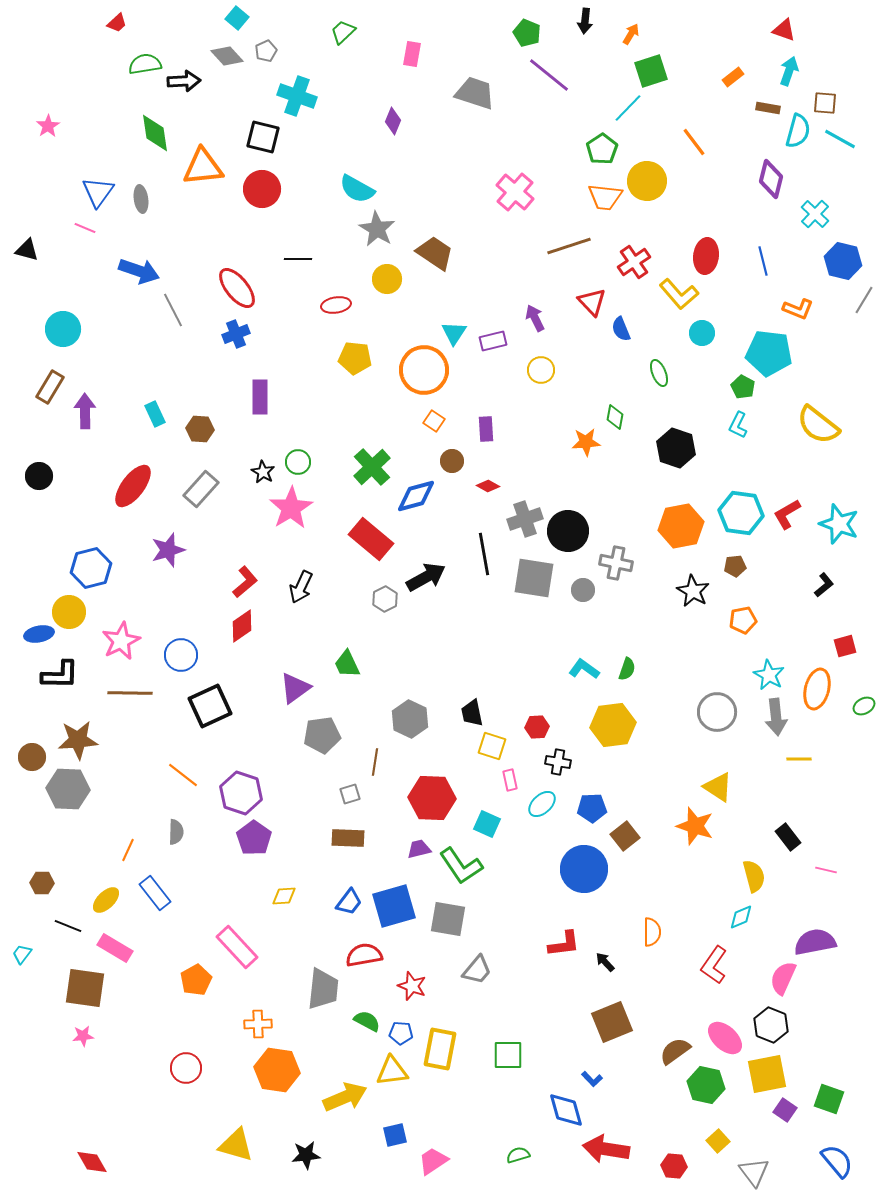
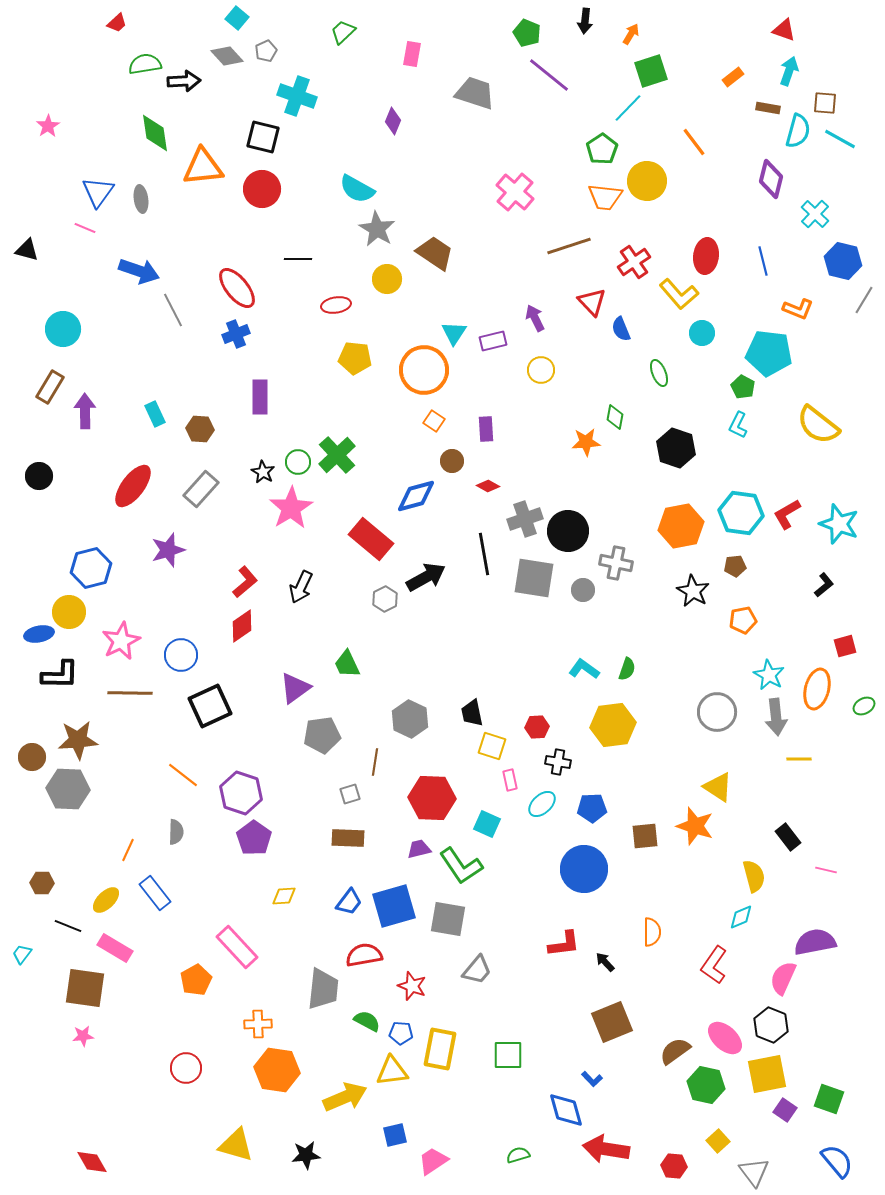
green cross at (372, 467): moved 35 px left, 12 px up
brown square at (625, 836): moved 20 px right; rotated 32 degrees clockwise
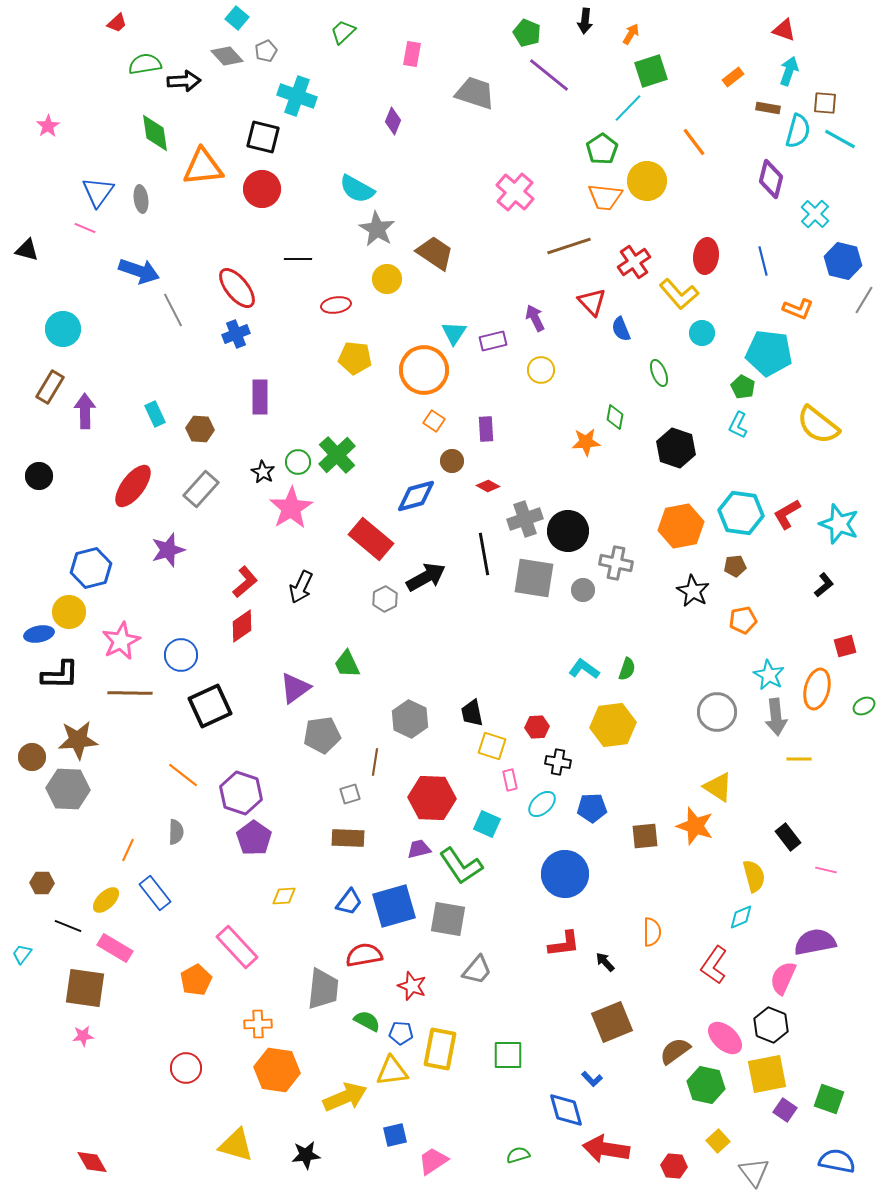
blue circle at (584, 869): moved 19 px left, 5 px down
blue semicircle at (837, 1161): rotated 39 degrees counterclockwise
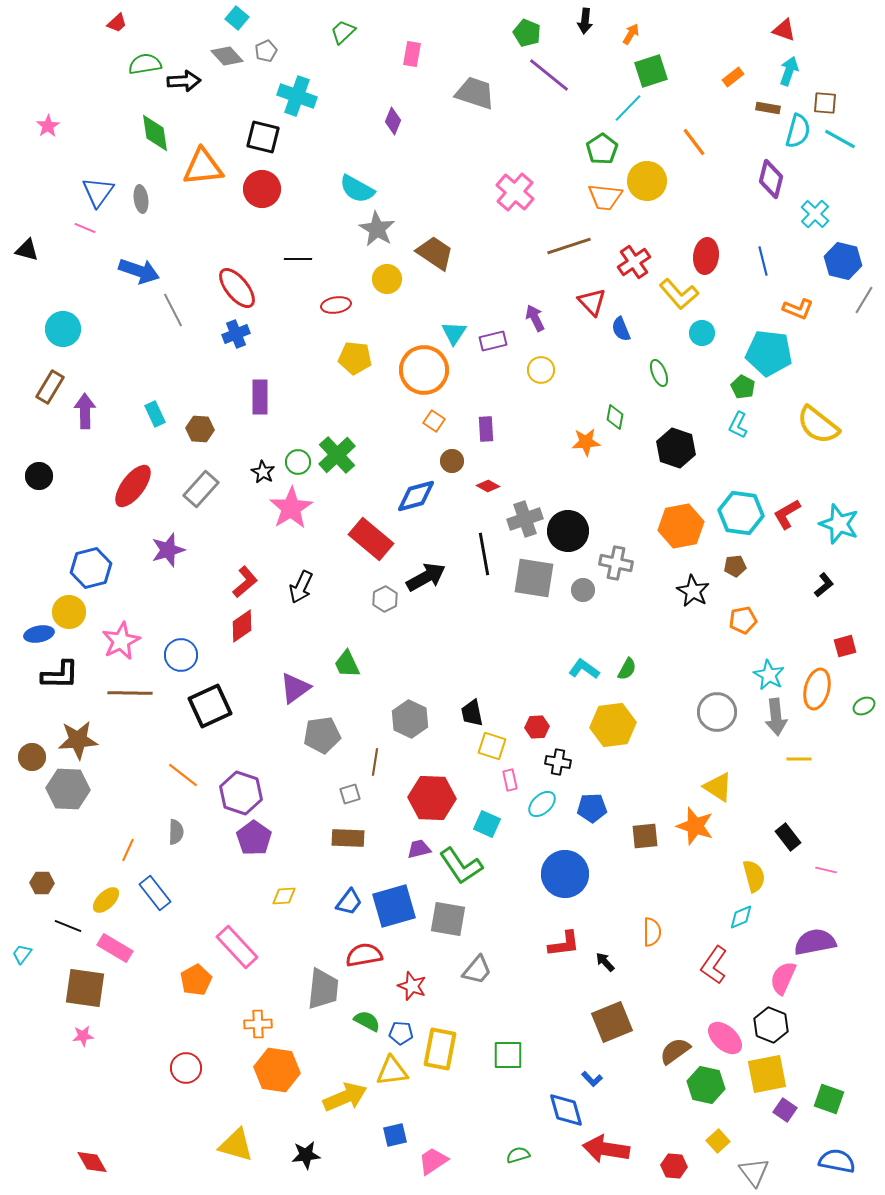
green semicircle at (627, 669): rotated 10 degrees clockwise
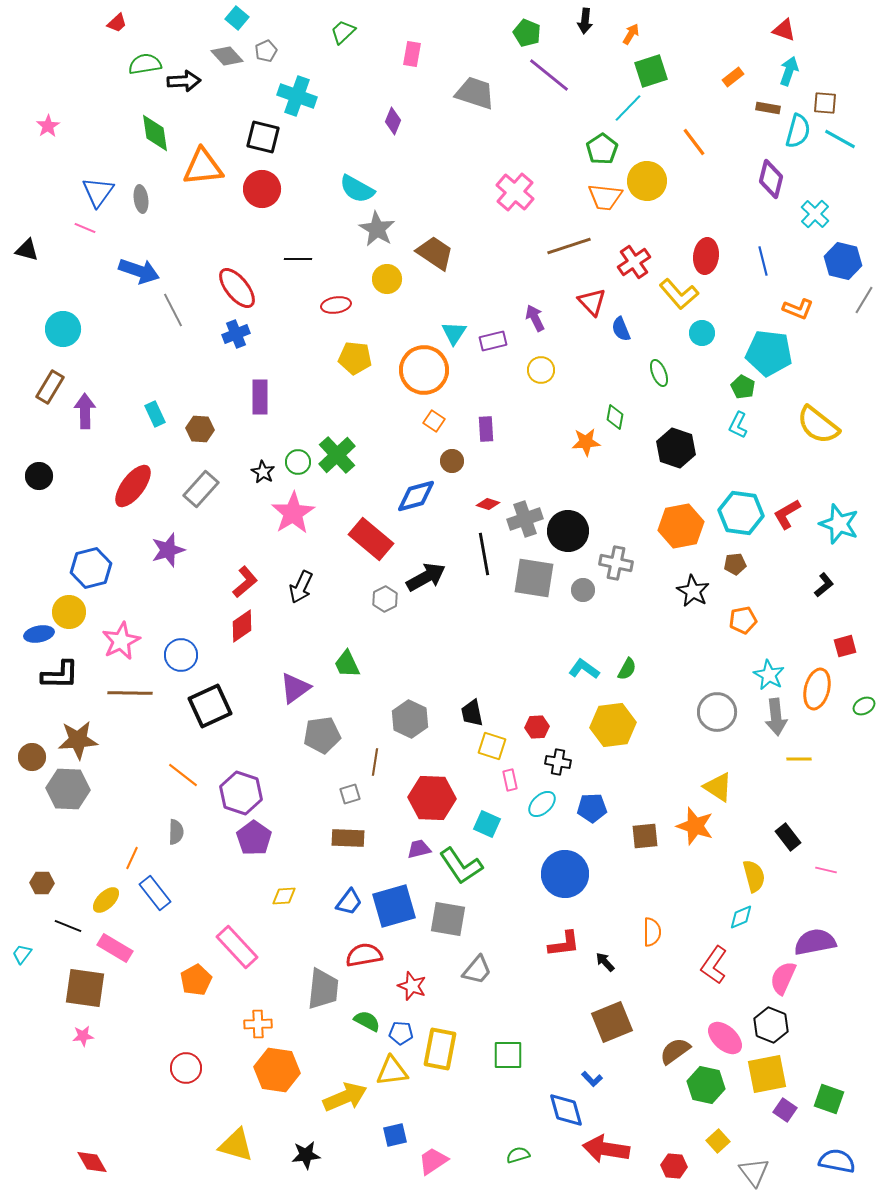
red diamond at (488, 486): moved 18 px down; rotated 10 degrees counterclockwise
pink star at (291, 508): moved 2 px right, 5 px down
brown pentagon at (735, 566): moved 2 px up
orange line at (128, 850): moved 4 px right, 8 px down
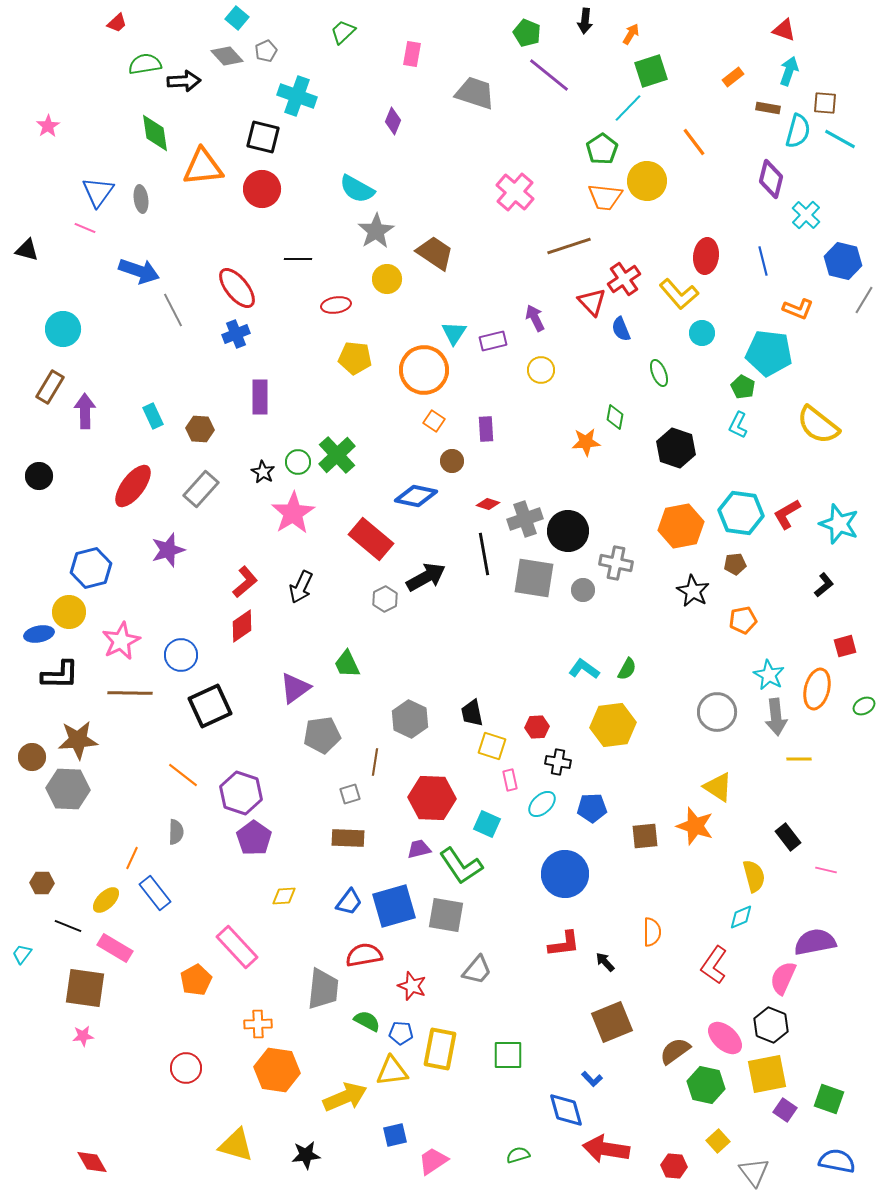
cyan cross at (815, 214): moved 9 px left, 1 px down
gray star at (377, 229): moved 1 px left, 2 px down; rotated 9 degrees clockwise
red cross at (634, 262): moved 10 px left, 17 px down
cyan rectangle at (155, 414): moved 2 px left, 2 px down
blue diamond at (416, 496): rotated 27 degrees clockwise
gray square at (448, 919): moved 2 px left, 4 px up
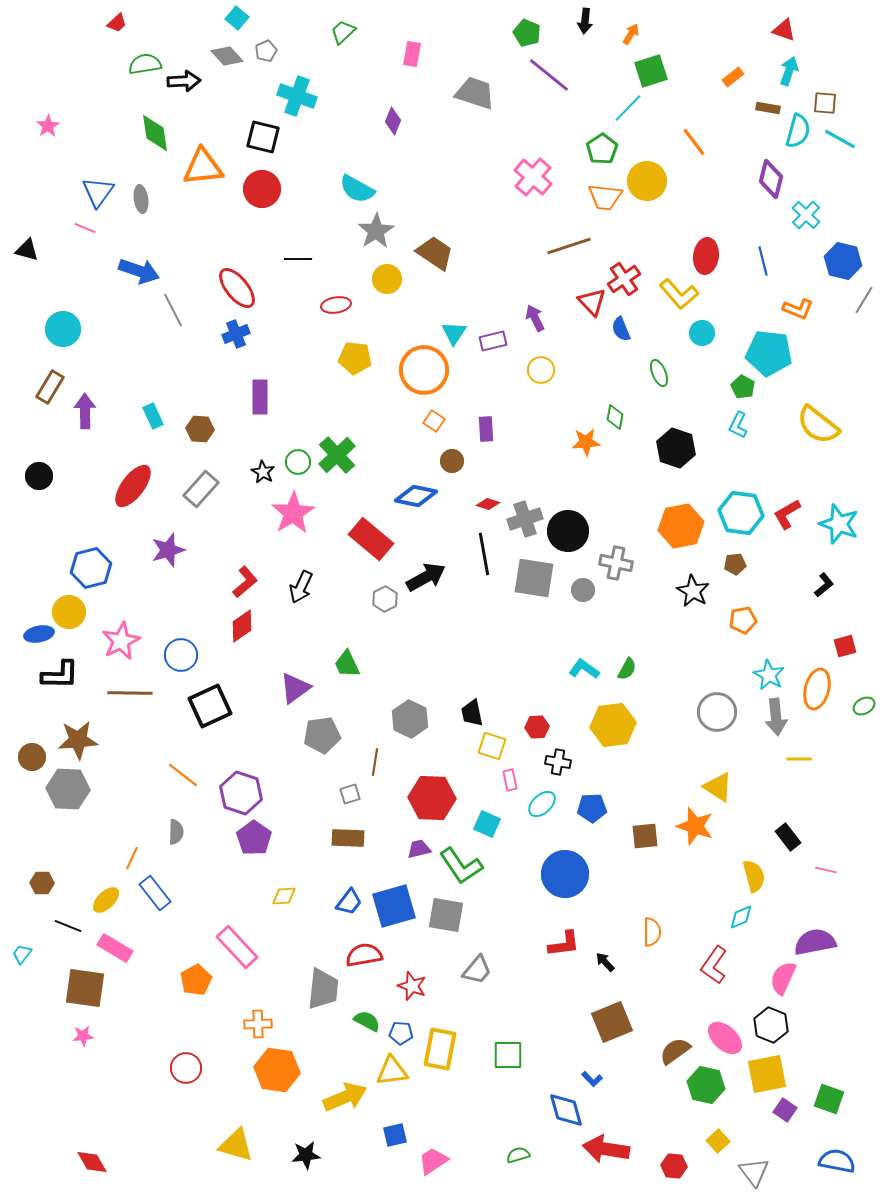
pink cross at (515, 192): moved 18 px right, 15 px up
